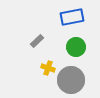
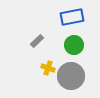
green circle: moved 2 px left, 2 px up
gray circle: moved 4 px up
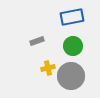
gray rectangle: rotated 24 degrees clockwise
green circle: moved 1 px left, 1 px down
yellow cross: rotated 32 degrees counterclockwise
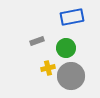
green circle: moved 7 px left, 2 px down
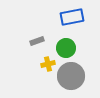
yellow cross: moved 4 px up
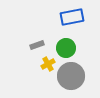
gray rectangle: moved 4 px down
yellow cross: rotated 16 degrees counterclockwise
